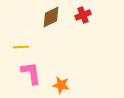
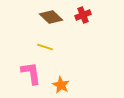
brown diamond: rotated 70 degrees clockwise
yellow line: moved 24 px right; rotated 21 degrees clockwise
orange star: rotated 18 degrees clockwise
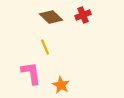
yellow line: rotated 49 degrees clockwise
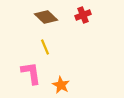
brown diamond: moved 5 px left
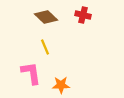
red cross: rotated 35 degrees clockwise
orange star: rotated 30 degrees counterclockwise
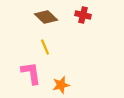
orange star: rotated 12 degrees counterclockwise
